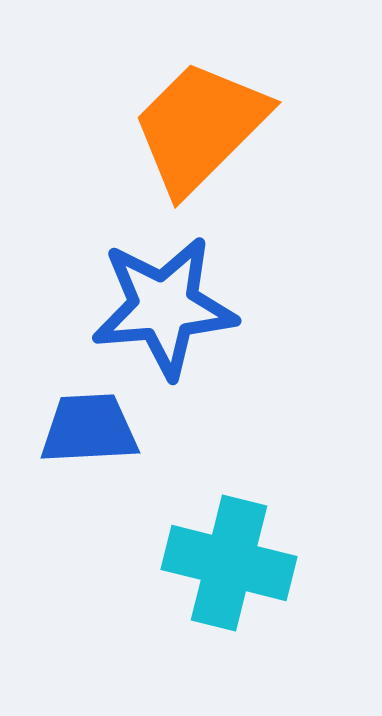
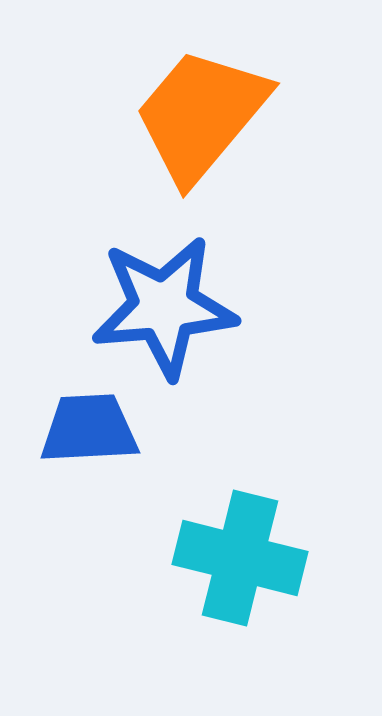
orange trapezoid: moved 1 px right, 12 px up; rotated 5 degrees counterclockwise
cyan cross: moved 11 px right, 5 px up
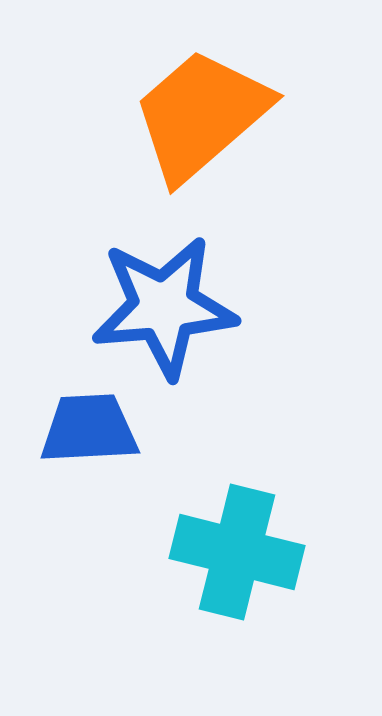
orange trapezoid: rotated 9 degrees clockwise
cyan cross: moved 3 px left, 6 px up
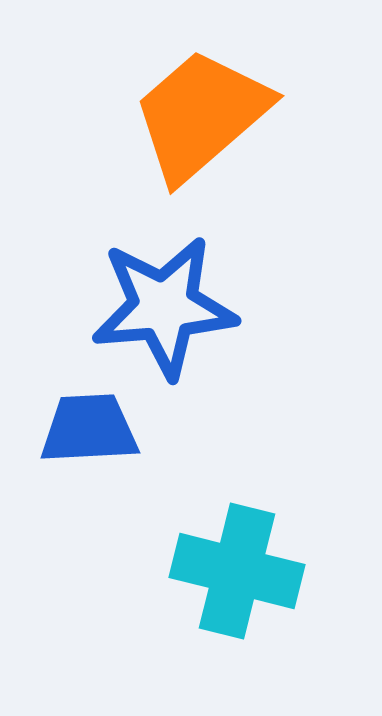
cyan cross: moved 19 px down
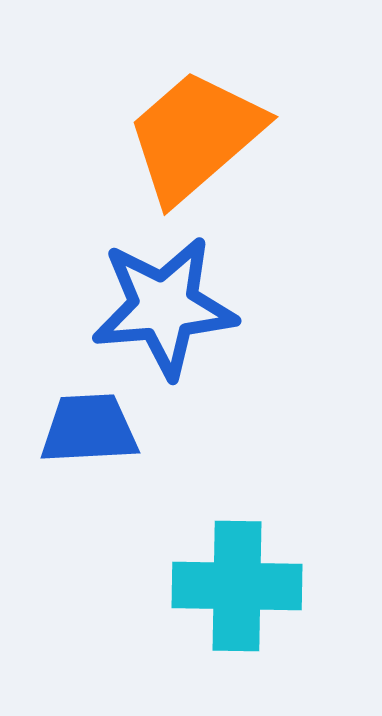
orange trapezoid: moved 6 px left, 21 px down
cyan cross: moved 15 px down; rotated 13 degrees counterclockwise
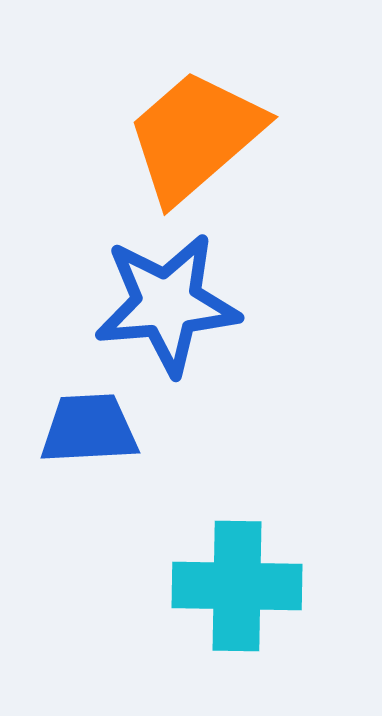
blue star: moved 3 px right, 3 px up
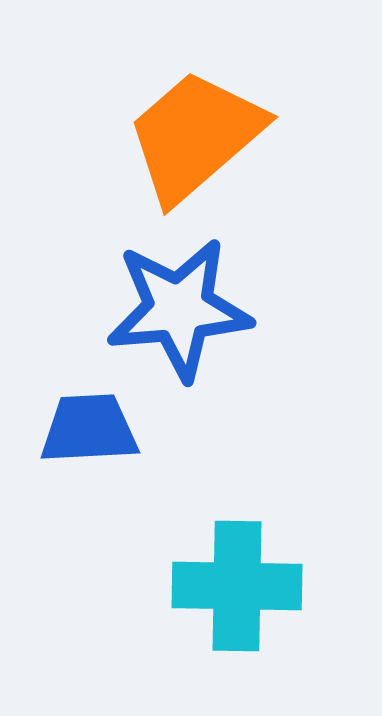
blue star: moved 12 px right, 5 px down
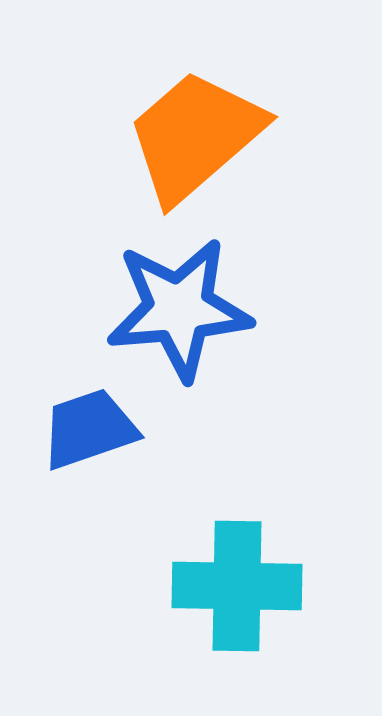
blue trapezoid: rotated 16 degrees counterclockwise
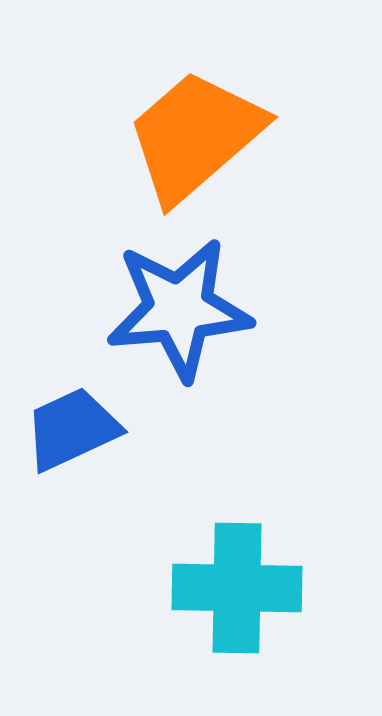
blue trapezoid: moved 17 px left; rotated 6 degrees counterclockwise
cyan cross: moved 2 px down
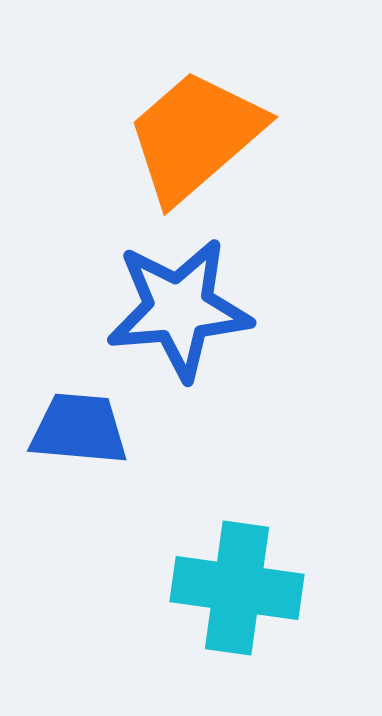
blue trapezoid: moved 7 px right; rotated 30 degrees clockwise
cyan cross: rotated 7 degrees clockwise
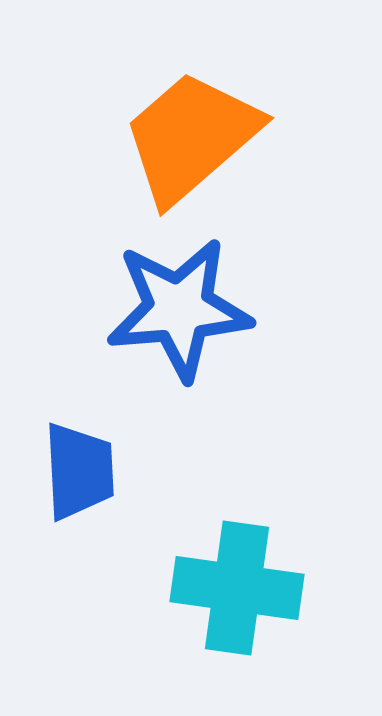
orange trapezoid: moved 4 px left, 1 px down
blue trapezoid: moved 42 px down; rotated 82 degrees clockwise
